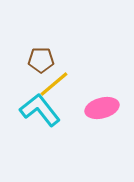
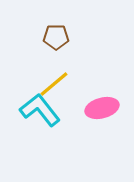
brown pentagon: moved 15 px right, 23 px up
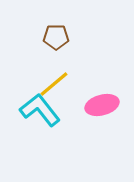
pink ellipse: moved 3 px up
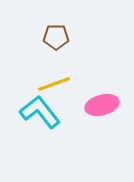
yellow line: rotated 20 degrees clockwise
cyan L-shape: moved 2 px down
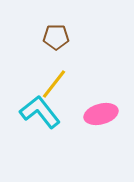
yellow line: rotated 32 degrees counterclockwise
pink ellipse: moved 1 px left, 9 px down
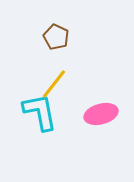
brown pentagon: rotated 25 degrees clockwise
cyan L-shape: rotated 27 degrees clockwise
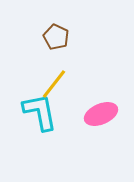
pink ellipse: rotated 8 degrees counterclockwise
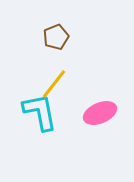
brown pentagon: rotated 25 degrees clockwise
pink ellipse: moved 1 px left, 1 px up
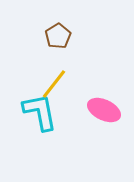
brown pentagon: moved 2 px right, 1 px up; rotated 10 degrees counterclockwise
pink ellipse: moved 4 px right, 3 px up; rotated 48 degrees clockwise
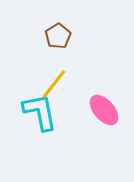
pink ellipse: rotated 24 degrees clockwise
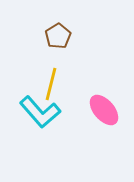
yellow line: moved 3 px left; rotated 24 degrees counterclockwise
cyan L-shape: rotated 150 degrees clockwise
